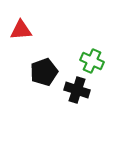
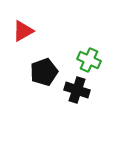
red triangle: moved 2 px right, 1 px down; rotated 25 degrees counterclockwise
green cross: moved 3 px left, 1 px up
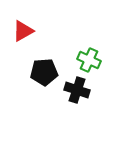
black pentagon: rotated 16 degrees clockwise
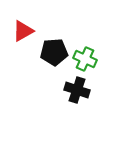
green cross: moved 4 px left, 1 px up
black pentagon: moved 10 px right, 20 px up
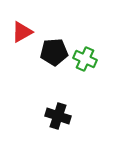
red triangle: moved 1 px left, 1 px down
black cross: moved 19 px left, 26 px down
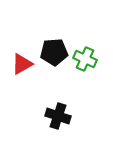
red triangle: moved 32 px down
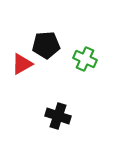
black pentagon: moved 8 px left, 7 px up
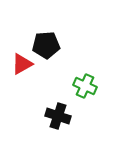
green cross: moved 27 px down
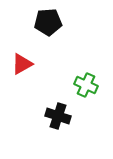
black pentagon: moved 2 px right, 23 px up
green cross: moved 1 px right, 1 px up
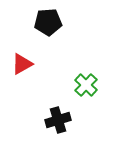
green cross: rotated 20 degrees clockwise
black cross: moved 4 px down; rotated 35 degrees counterclockwise
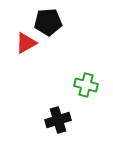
red triangle: moved 4 px right, 21 px up
green cross: rotated 30 degrees counterclockwise
